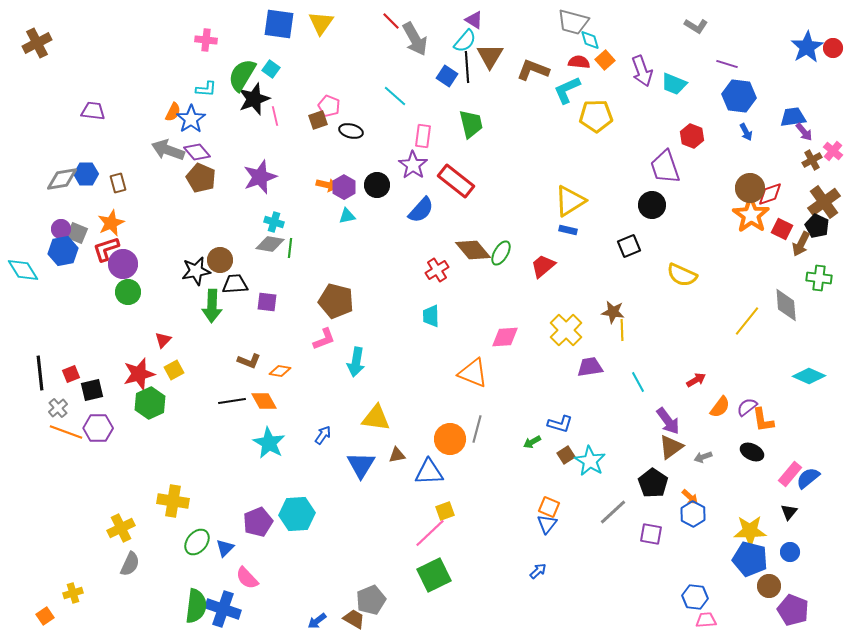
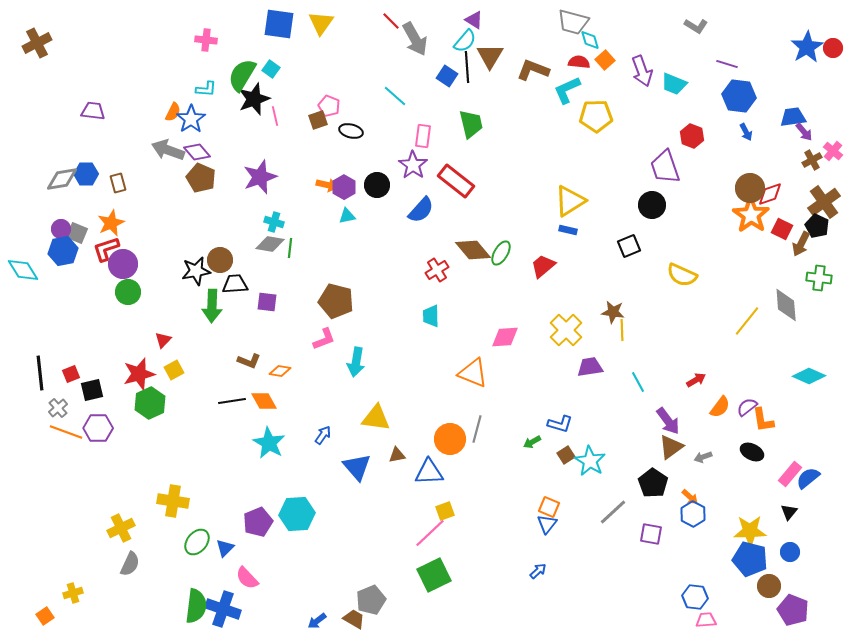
blue triangle at (361, 465): moved 4 px left, 2 px down; rotated 12 degrees counterclockwise
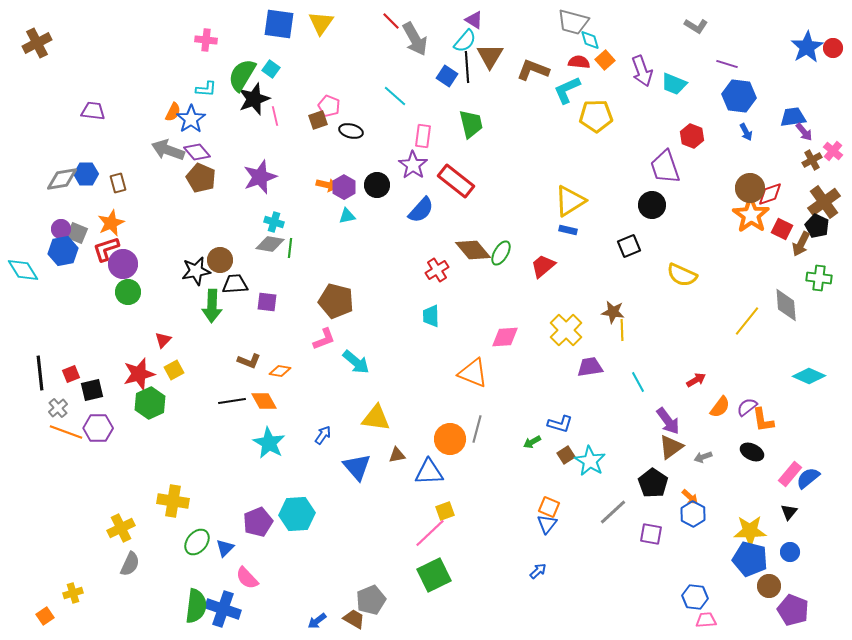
cyan arrow at (356, 362): rotated 60 degrees counterclockwise
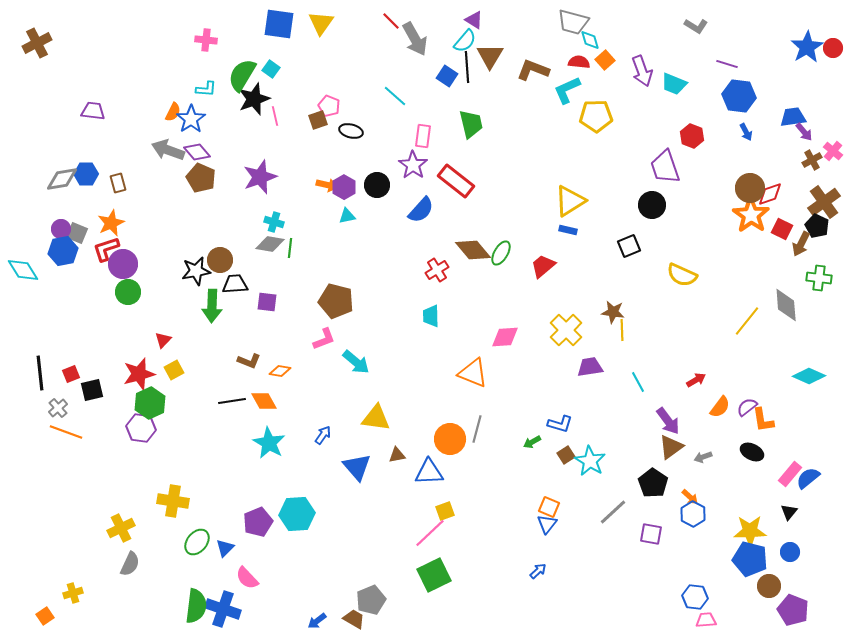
purple hexagon at (98, 428): moved 43 px right; rotated 8 degrees clockwise
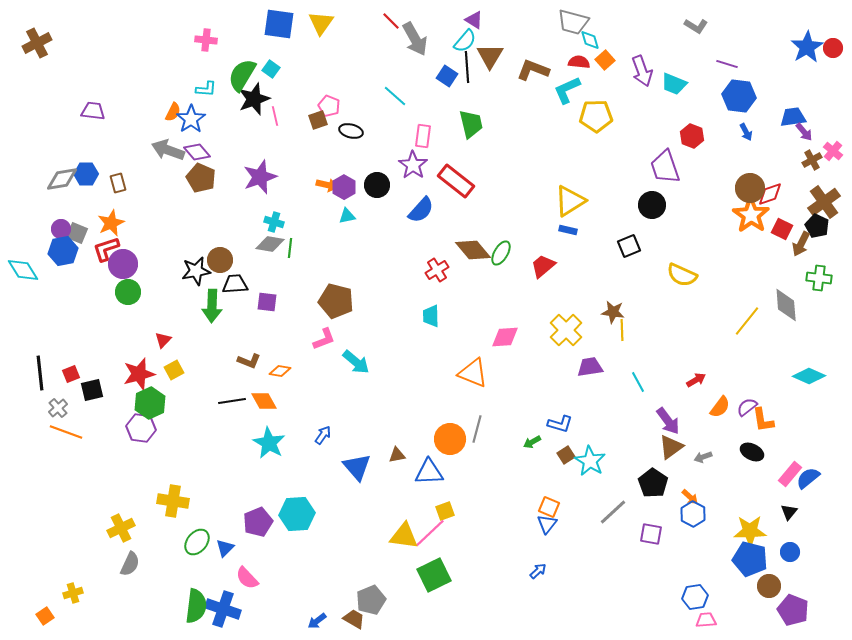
yellow triangle at (376, 418): moved 28 px right, 118 px down
blue hexagon at (695, 597): rotated 15 degrees counterclockwise
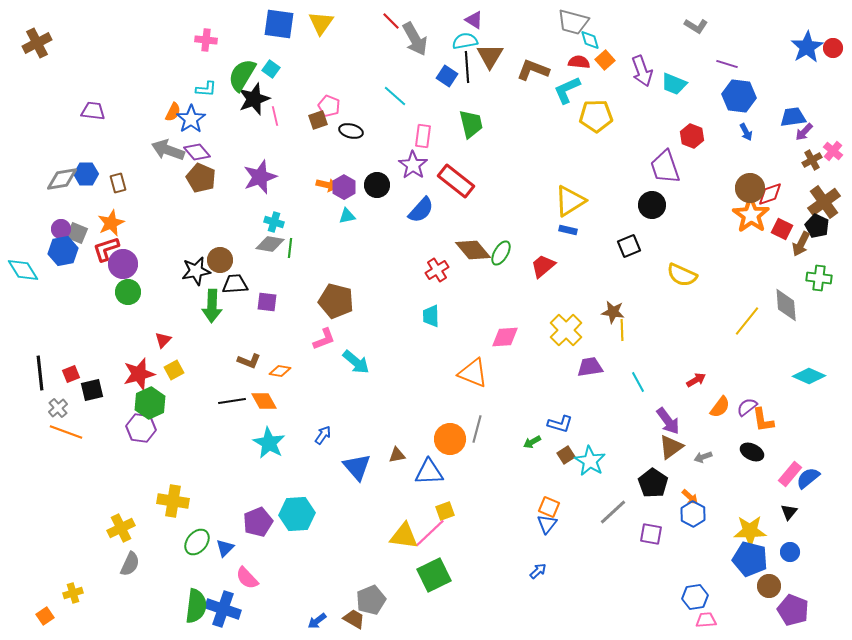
cyan semicircle at (465, 41): rotated 140 degrees counterclockwise
purple arrow at (804, 132): rotated 84 degrees clockwise
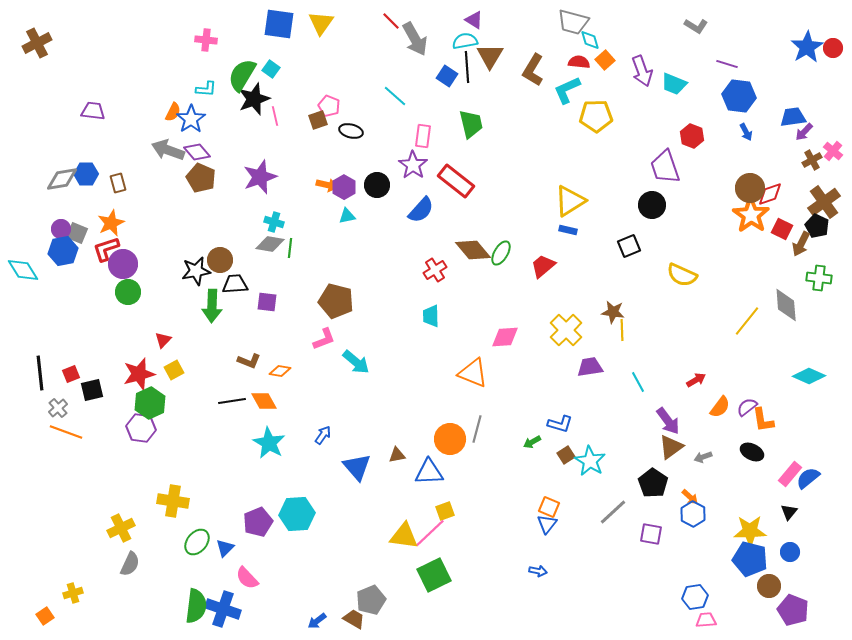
brown L-shape at (533, 70): rotated 80 degrees counterclockwise
red cross at (437, 270): moved 2 px left
blue arrow at (538, 571): rotated 54 degrees clockwise
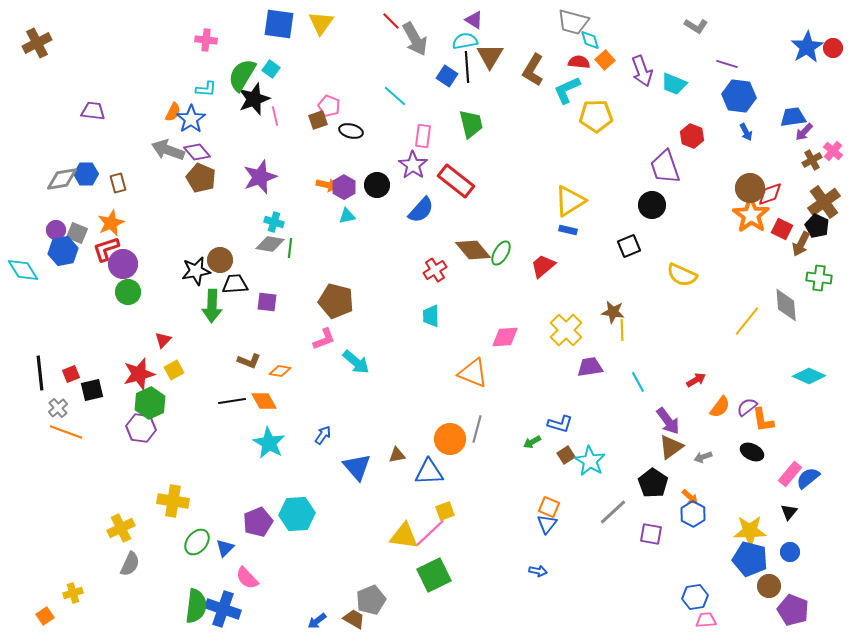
purple circle at (61, 229): moved 5 px left, 1 px down
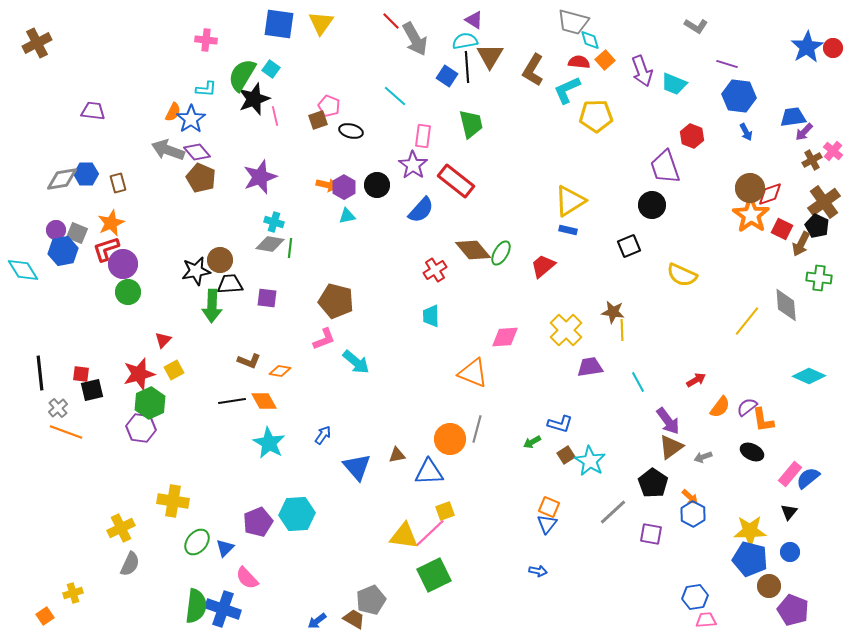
black trapezoid at (235, 284): moved 5 px left
purple square at (267, 302): moved 4 px up
red square at (71, 374): moved 10 px right; rotated 30 degrees clockwise
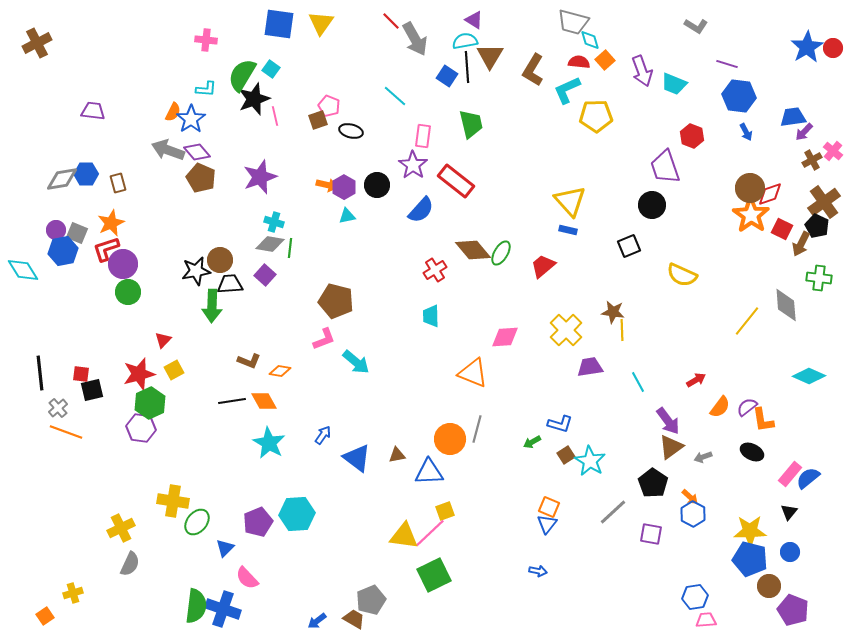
yellow triangle at (570, 201): rotated 40 degrees counterclockwise
purple square at (267, 298): moved 2 px left, 23 px up; rotated 35 degrees clockwise
blue triangle at (357, 467): moved 9 px up; rotated 12 degrees counterclockwise
green ellipse at (197, 542): moved 20 px up
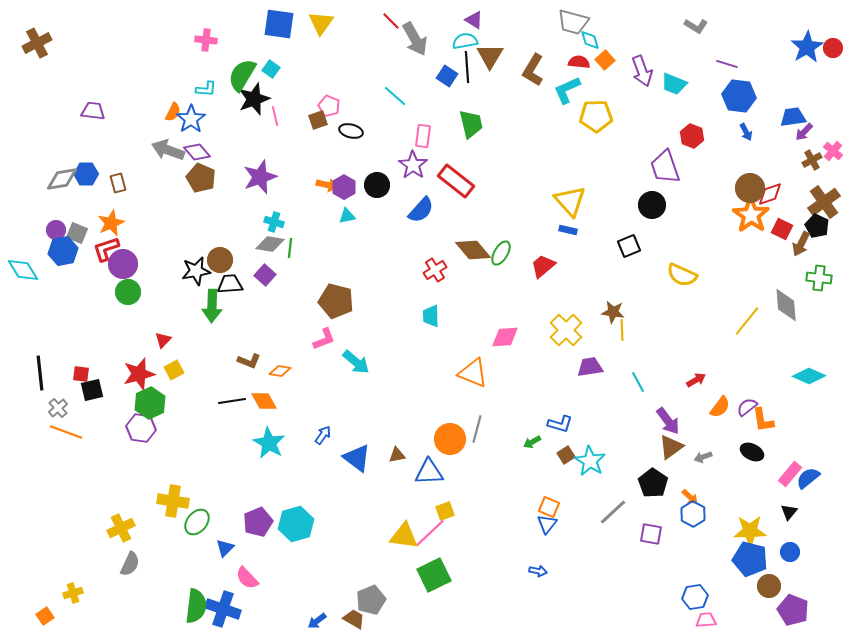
cyan hexagon at (297, 514): moved 1 px left, 10 px down; rotated 12 degrees counterclockwise
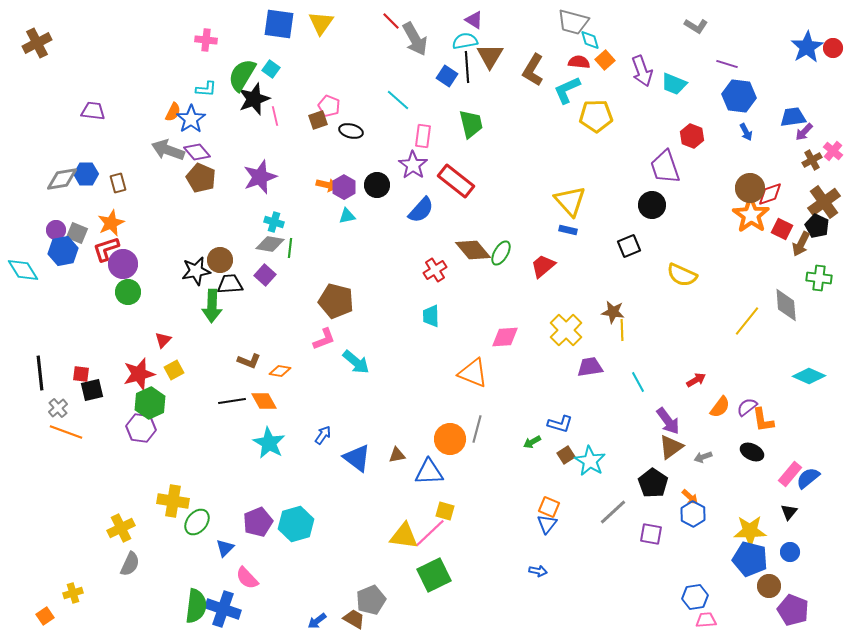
cyan line at (395, 96): moved 3 px right, 4 px down
yellow square at (445, 511): rotated 36 degrees clockwise
